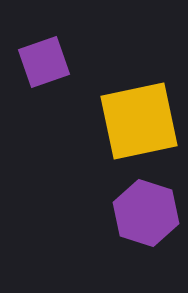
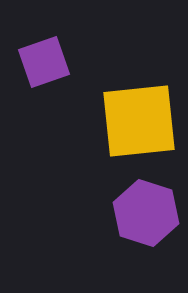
yellow square: rotated 6 degrees clockwise
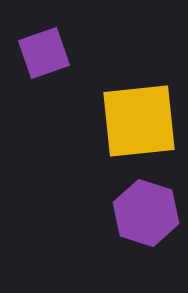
purple square: moved 9 px up
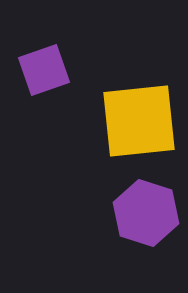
purple square: moved 17 px down
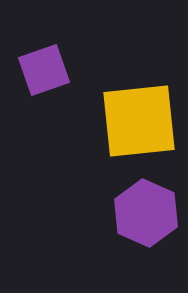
purple hexagon: rotated 6 degrees clockwise
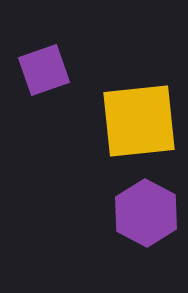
purple hexagon: rotated 4 degrees clockwise
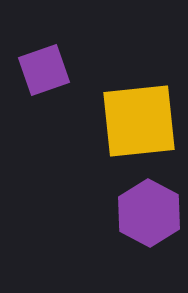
purple hexagon: moved 3 px right
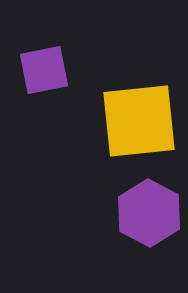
purple square: rotated 8 degrees clockwise
